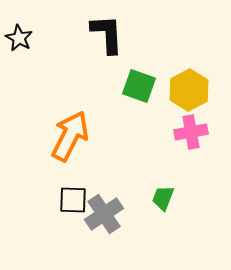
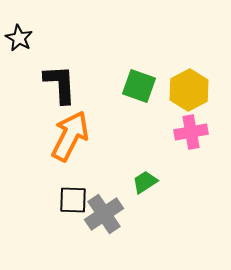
black L-shape: moved 47 px left, 50 px down
green trapezoid: moved 18 px left, 16 px up; rotated 36 degrees clockwise
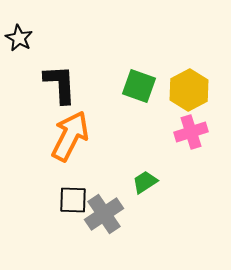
pink cross: rotated 8 degrees counterclockwise
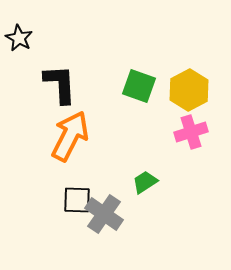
black square: moved 4 px right
gray cross: rotated 21 degrees counterclockwise
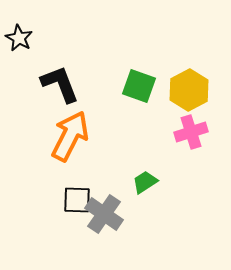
black L-shape: rotated 18 degrees counterclockwise
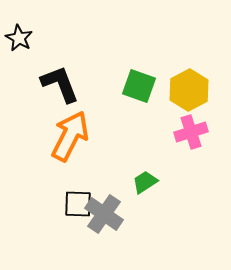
black square: moved 1 px right, 4 px down
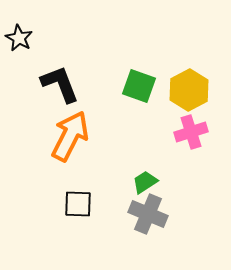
gray cross: moved 44 px right; rotated 12 degrees counterclockwise
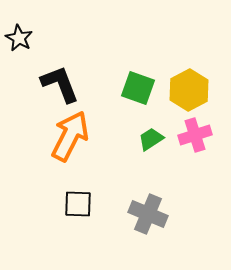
green square: moved 1 px left, 2 px down
pink cross: moved 4 px right, 3 px down
green trapezoid: moved 6 px right, 43 px up
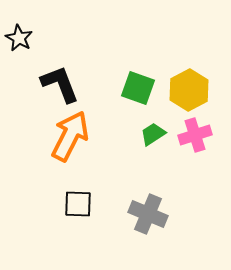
green trapezoid: moved 2 px right, 5 px up
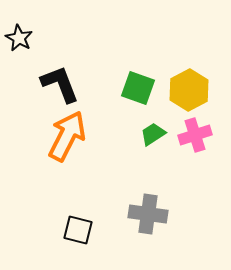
orange arrow: moved 3 px left
black square: moved 26 px down; rotated 12 degrees clockwise
gray cross: rotated 15 degrees counterclockwise
